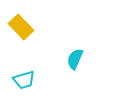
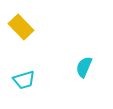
cyan semicircle: moved 9 px right, 8 px down
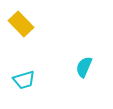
yellow rectangle: moved 3 px up
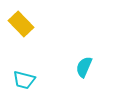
cyan trapezoid: rotated 30 degrees clockwise
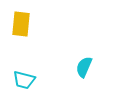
yellow rectangle: rotated 50 degrees clockwise
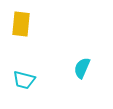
cyan semicircle: moved 2 px left, 1 px down
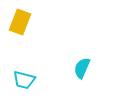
yellow rectangle: moved 1 px left, 2 px up; rotated 15 degrees clockwise
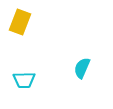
cyan trapezoid: rotated 15 degrees counterclockwise
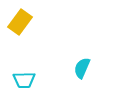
yellow rectangle: rotated 15 degrees clockwise
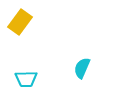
cyan trapezoid: moved 2 px right, 1 px up
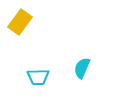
cyan trapezoid: moved 12 px right, 2 px up
